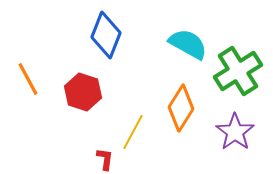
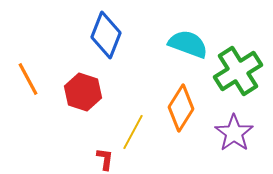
cyan semicircle: rotated 9 degrees counterclockwise
purple star: moved 1 px left, 1 px down
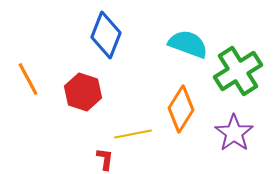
orange diamond: moved 1 px down
yellow line: moved 2 px down; rotated 51 degrees clockwise
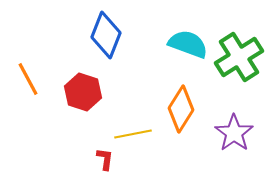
green cross: moved 1 px right, 14 px up
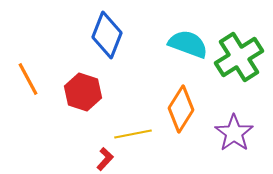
blue diamond: moved 1 px right
red L-shape: rotated 35 degrees clockwise
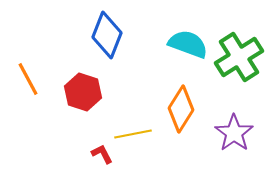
red L-shape: moved 3 px left, 5 px up; rotated 70 degrees counterclockwise
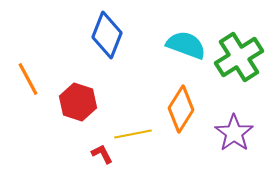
cyan semicircle: moved 2 px left, 1 px down
red hexagon: moved 5 px left, 10 px down
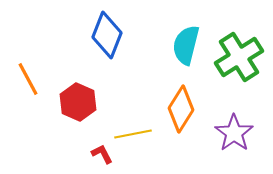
cyan semicircle: rotated 96 degrees counterclockwise
red hexagon: rotated 6 degrees clockwise
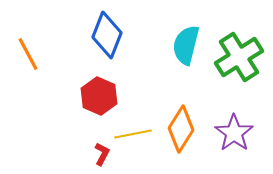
orange line: moved 25 px up
red hexagon: moved 21 px right, 6 px up
orange diamond: moved 20 px down
red L-shape: rotated 55 degrees clockwise
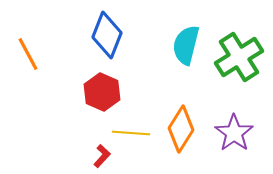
red hexagon: moved 3 px right, 4 px up
yellow line: moved 2 px left, 1 px up; rotated 15 degrees clockwise
red L-shape: moved 2 px down; rotated 15 degrees clockwise
